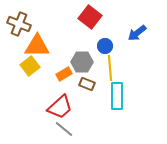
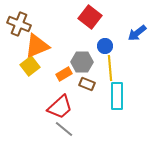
orange triangle: rotated 24 degrees counterclockwise
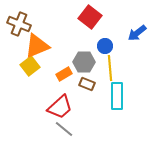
gray hexagon: moved 2 px right
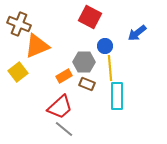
red square: rotated 10 degrees counterclockwise
yellow square: moved 12 px left, 6 px down
orange rectangle: moved 2 px down
